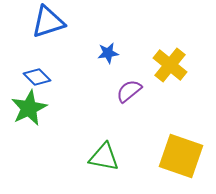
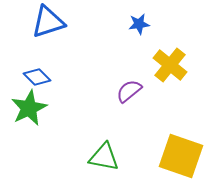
blue star: moved 31 px right, 29 px up
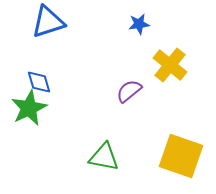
blue diamond: moved 2 px right, 5 px down; rotated 28 degrees clockwise
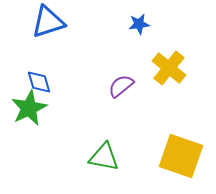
yellow cross: moved 1 px left, 3 px down
purple semicircle: moved 8 px left, 5 px up
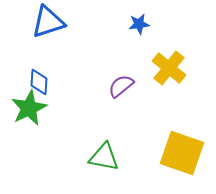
blue diamond: rotated 20 degrees clockwise
yellow square: moved 1 px right, 3 px up
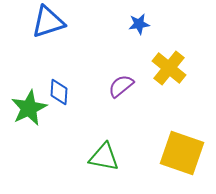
blue diamond: moved 20 px right, 10 px down
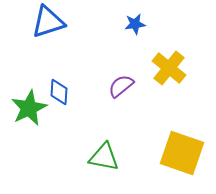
blue star: moved 4 px left
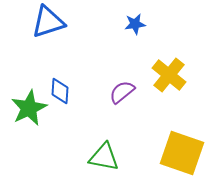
yellow cross: moved 7 px down
purple semicircle: moved 1 px right, 6 px down
blue diamond: moved 1 px right, 1 px up
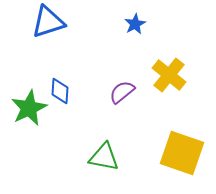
blue star: rotated 20 degrees counterclockwise
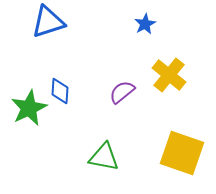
blue star: moved 10 px right
